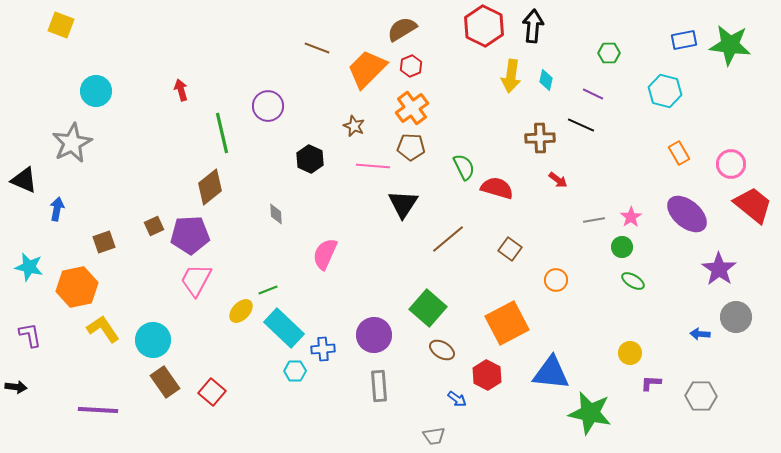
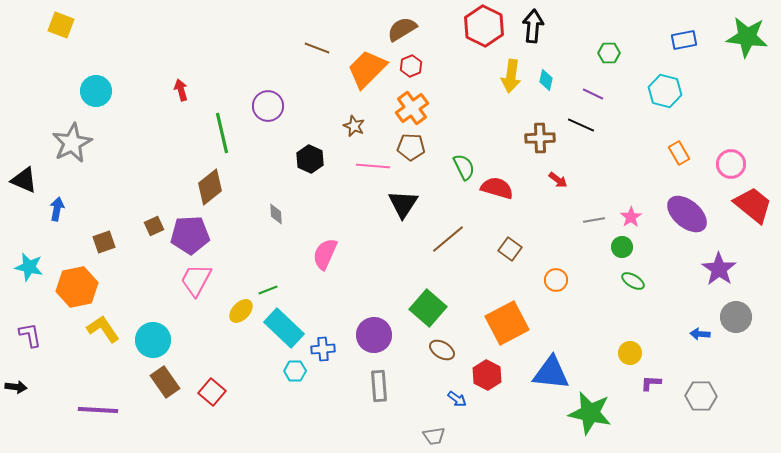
green star at (730, 45): moved 17 px right, 8 px up
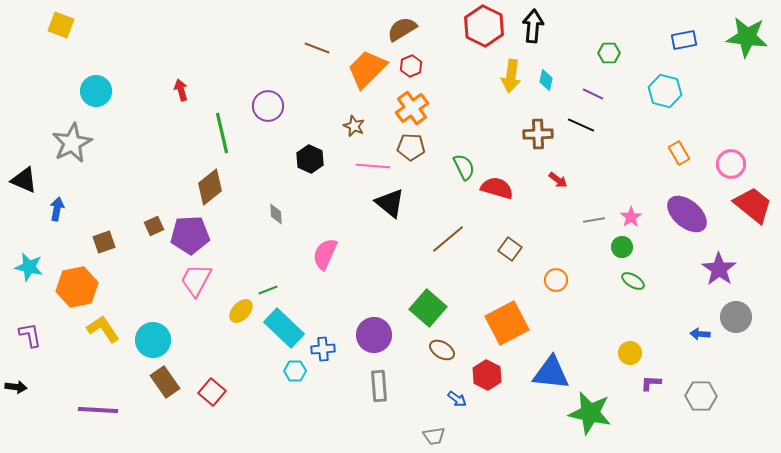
brown cross at (540, 138): moved 2 px left, 4 px up
black triangle at (403, 204): moved 13 px left, 1 px up; rotated 24 degrees counterclockwise
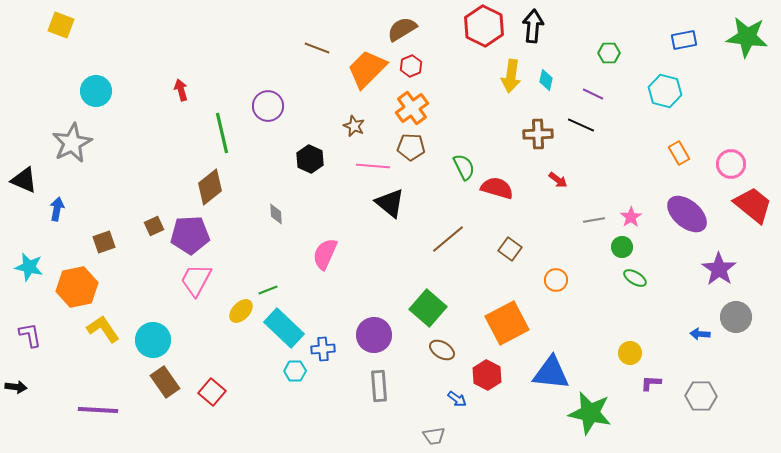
green ellipse at (633, 281): moved 2 px right, 3 px up
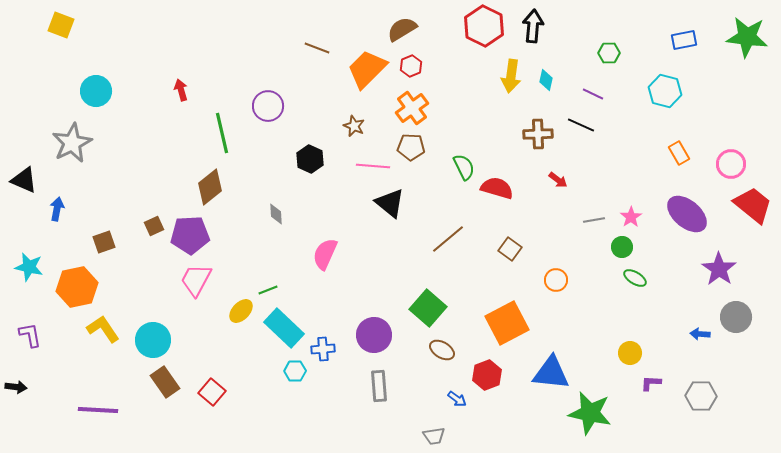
red hexagon at (487, 375): rotated 12 degrees clockwise
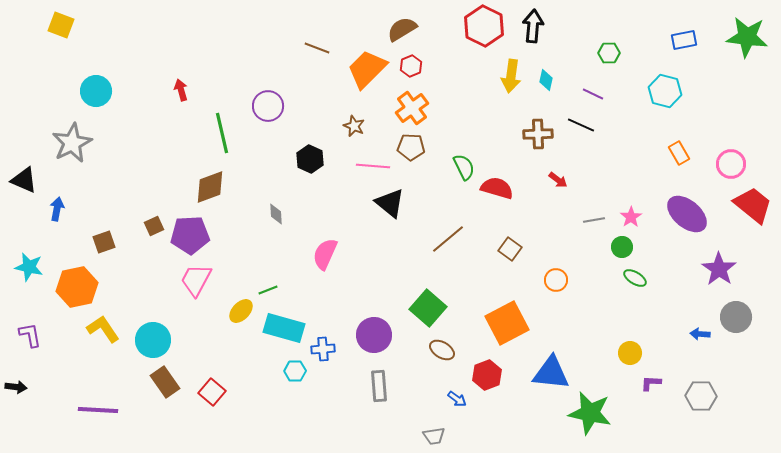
brown diamond at (210, 187): rotated 18 degrees clockwise
cyan rectangle at (284, 328): rotated 27 degrees counterclockwise
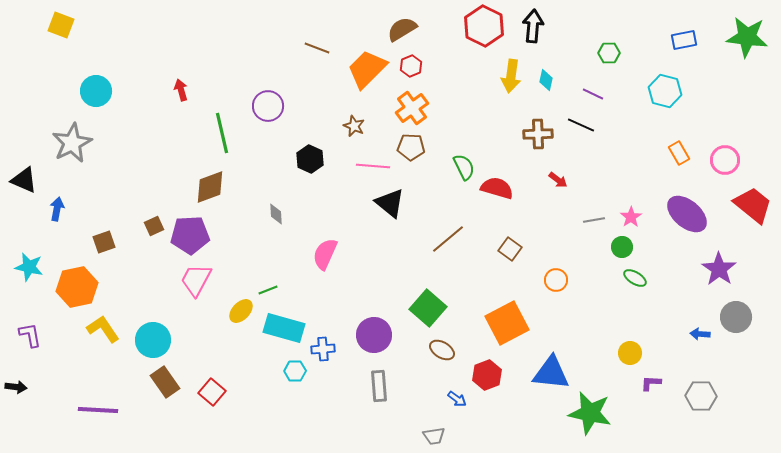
pink circle at (731, 164): moved 6 px left, 4 px up
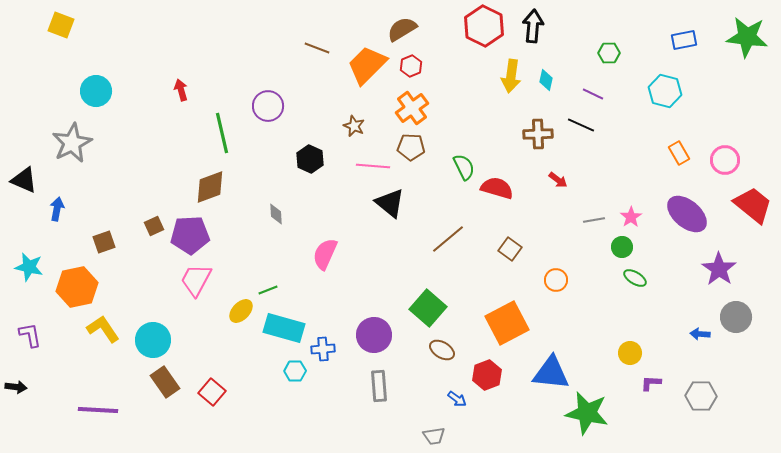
orange trapezoid at (367, 69): moved 4 px up
green star at (590, 413): moved 3 px left
